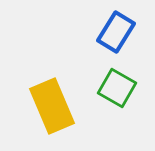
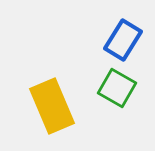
blue rectangle: moved 7 px right, 8 px down
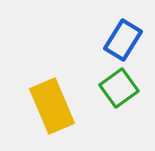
green square: moved 2 px right; rotated 24 degrees clockwise
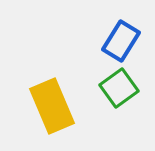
blue rectangle: moved 2 px left, 1 px down
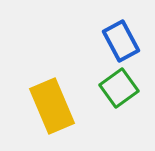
blue rectangle: rotated 60 degrees counterclockwise
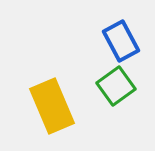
green square: moved 3 px left, 2 px up
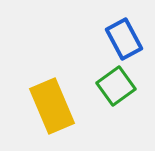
blue rectangle: moved 3 px right, 2 px up
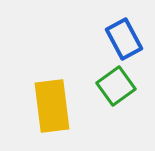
yellow rectangle: rotated 16 degrees clockwise
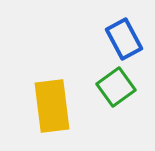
green square: moved 1 px down
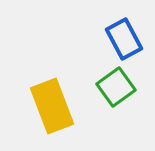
yellow rectangle: rotated 14 degrees counterclockwise
